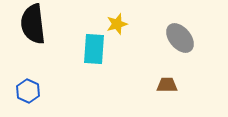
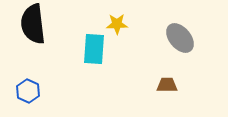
yellow star: rotated 15 degrees clockwise
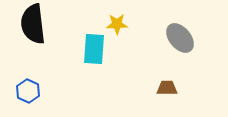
brown trapezoid: moved 3 px down
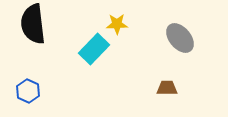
cyan rectangle: rotated 40 degrees clockwise
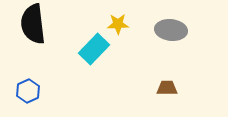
yellow star: moved 1 px right
gray ellipse: moved 9 px left, 8 px up; rotated 44 degrees counterclockwise
blue hexagon: rotated 10 degrees clockwise
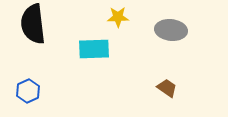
yellow star: moved 7 px up
cyan rectangle: rotated 44 degrees clockwise
brown trapezoid: rotated 35 degrees clockwise
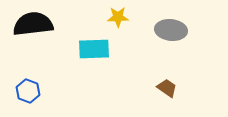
black semicircle: rotated 90 degrees clockwise
blue hexagon: rotated 15 degrees counterclockwise
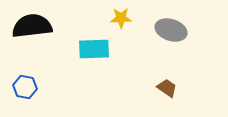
yellow star: moved 3 px right, 1 px down
black semicircle: moved 1 px left, 2 px down
gray ellipse: rotated 12 degrees clockwise
blue hexagon: moved 3 px left, 4 px up; rotated 10 degrees counterclockwise
